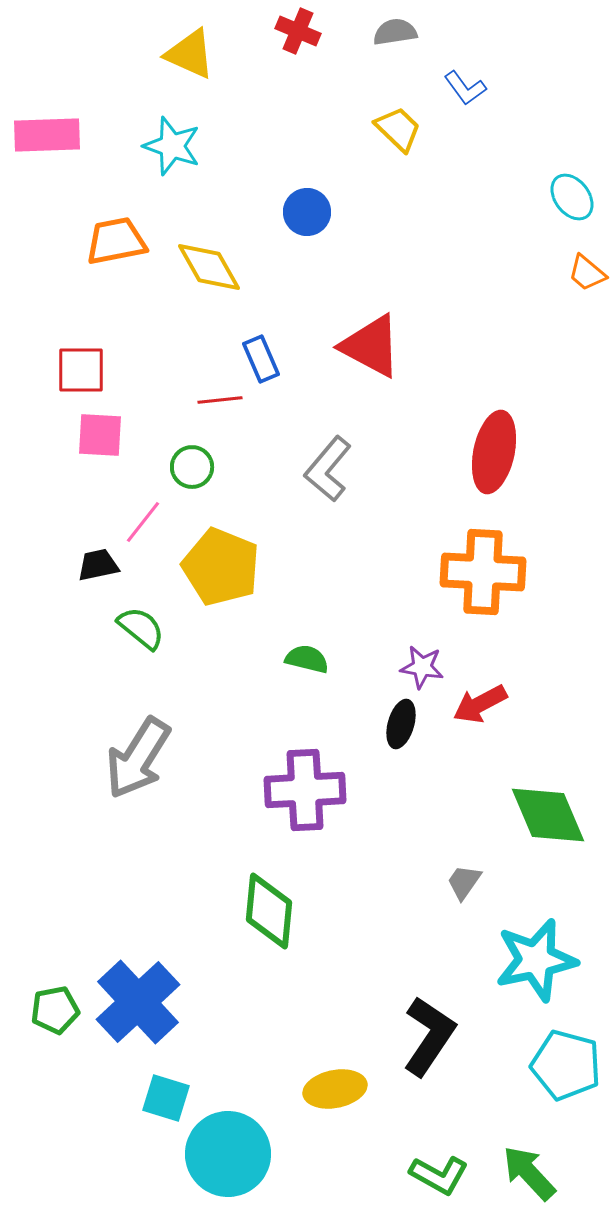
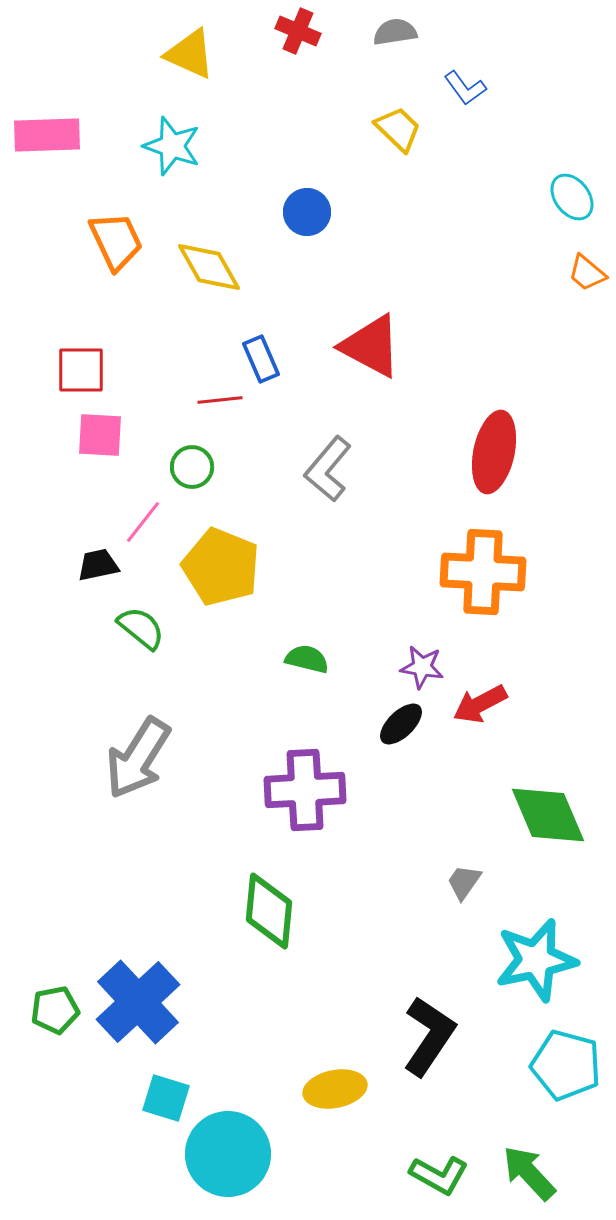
orange trapezoid at (116, 241): rotated 76 degrees clockwise
black ellipse at (401, 724): rotated 30 degrees clockwise
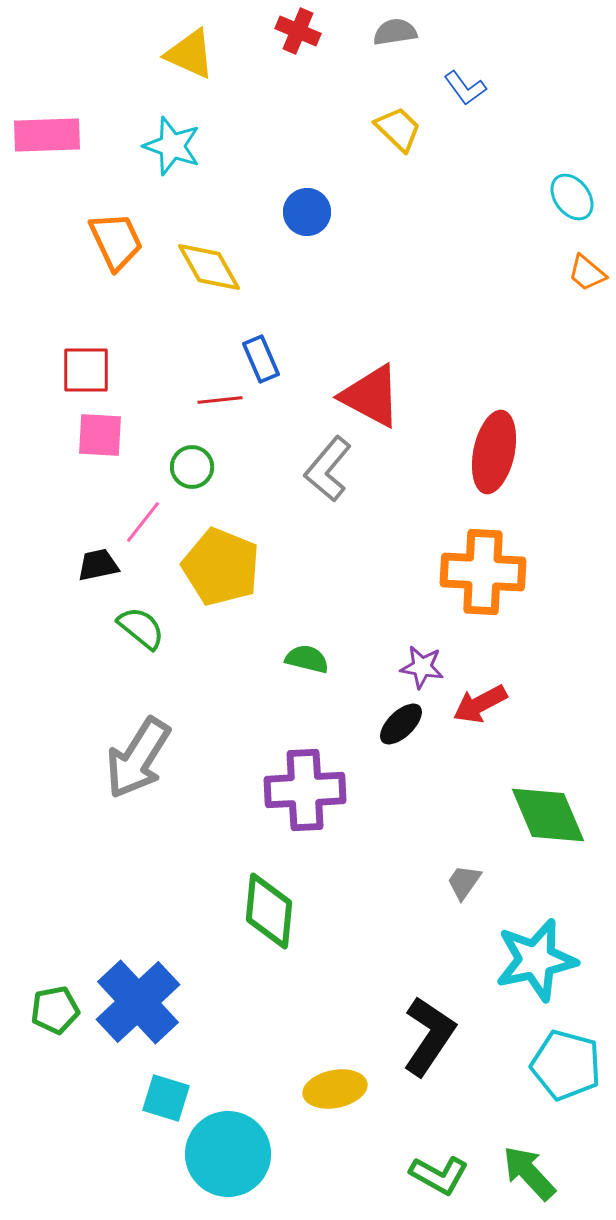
red triangle at (371, 346): moved 50 px down
red square at (81, 370): moved 5 px right
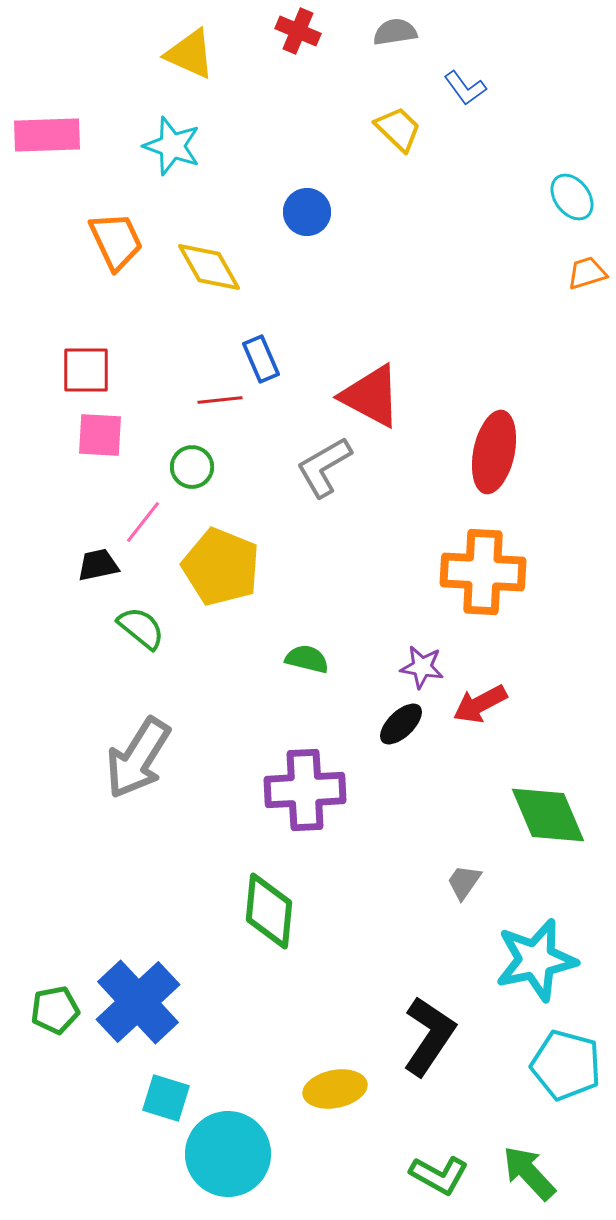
orange trapezoid at (587, 273): rotated 123 degrees clockwise
gray L-shape at (328, 469): moved 4 px left, 2 px up; rotated 20 degrees clockwise
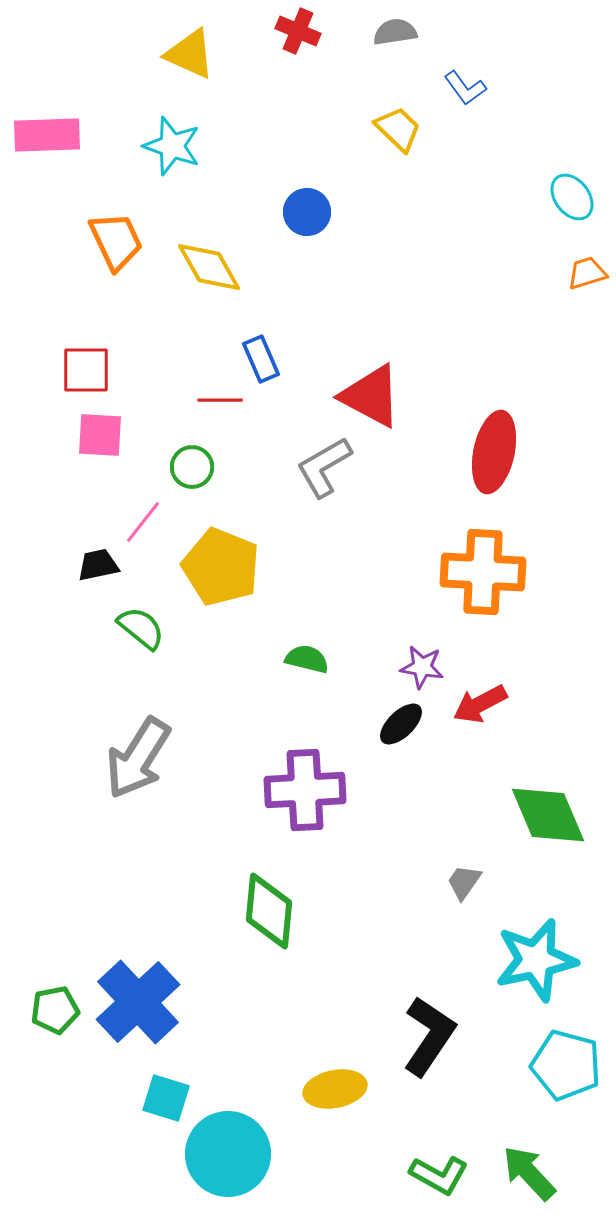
red line at (220, 400): rotated 6 degrees clockwise
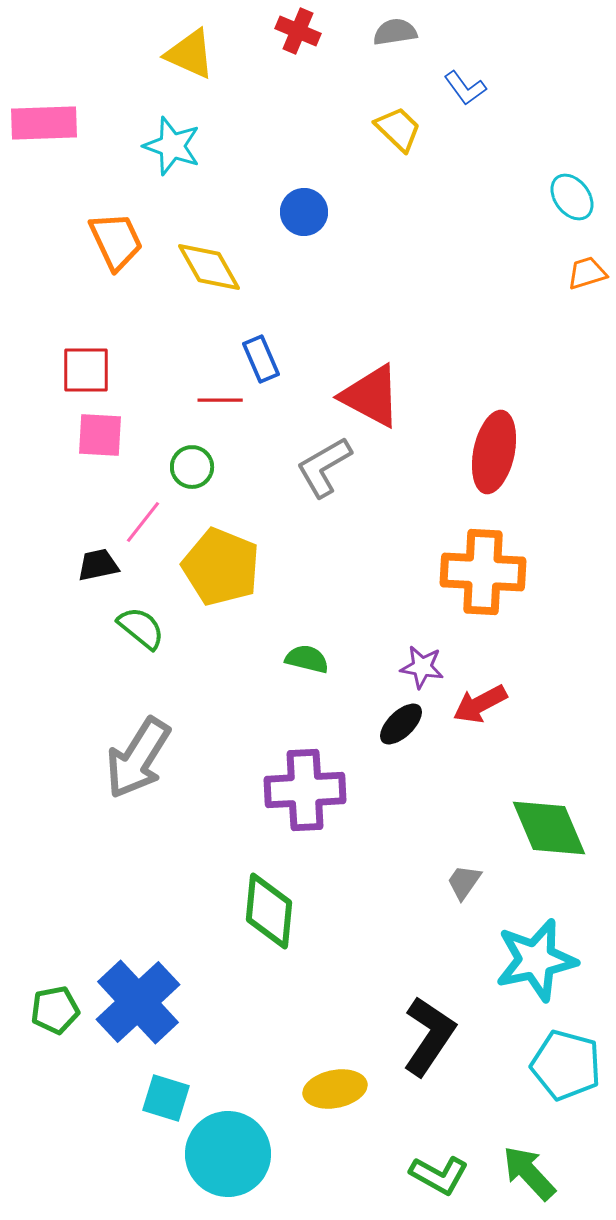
pink rectangle at (47, 135): moved 3 px left, 12 px up
blue circle at (307, 212): moved 3 px left
green diamond at (548, 815): moved 1 px right, 13 px down
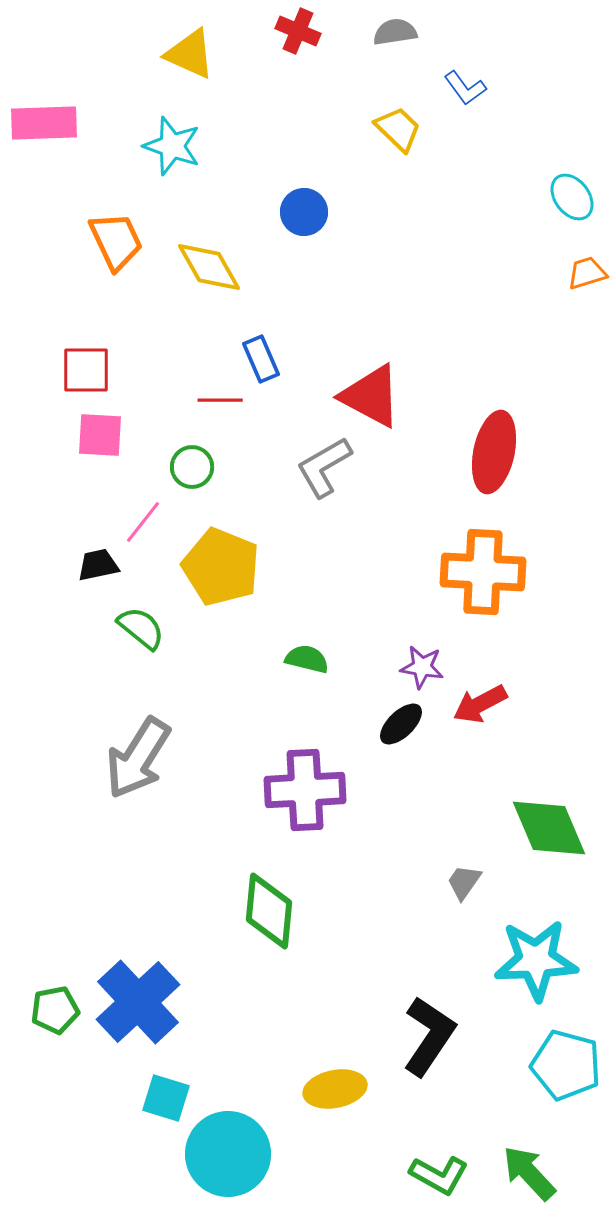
cyan star at (536, 960): rotated 10 degrees clockwise
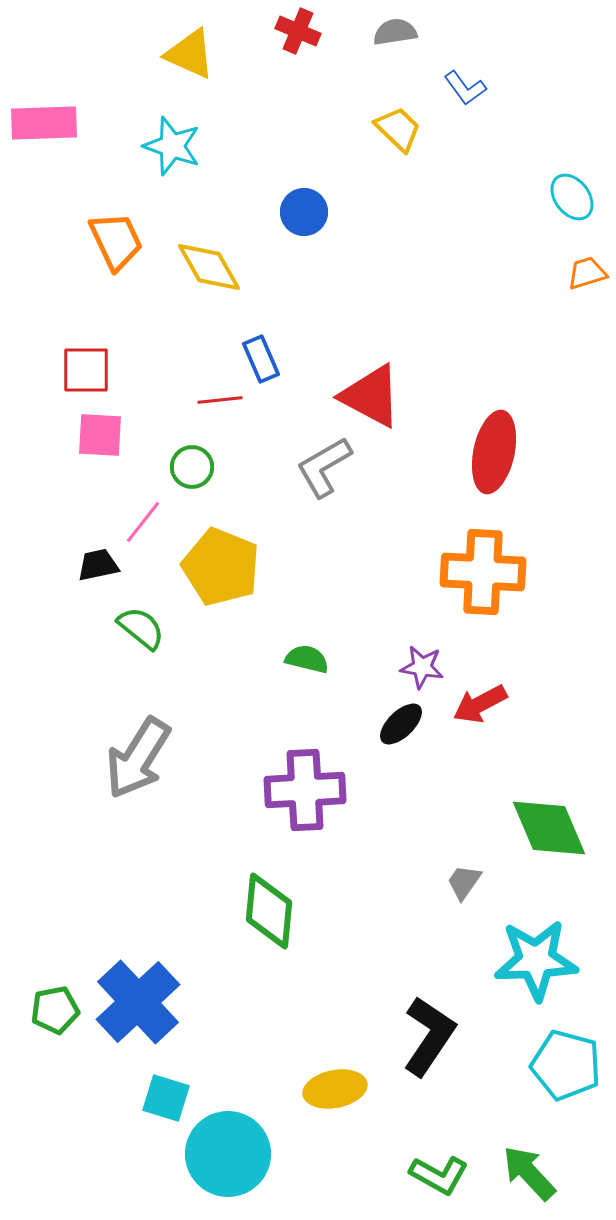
red line at (220, 400): rotated 6 degrees counterclockwise
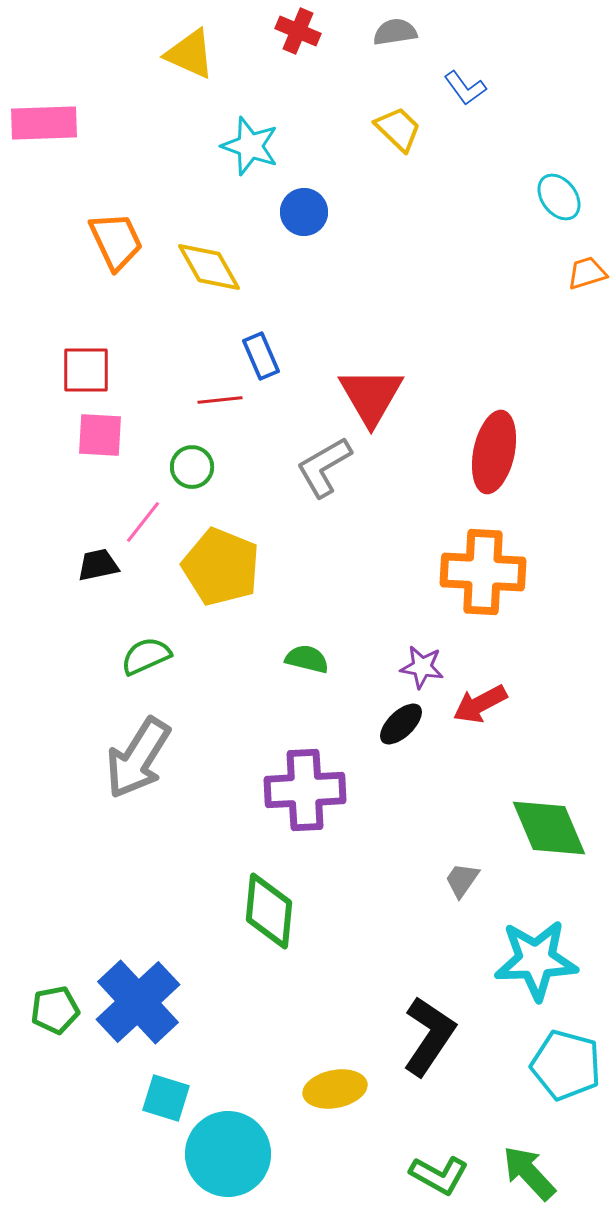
cyan star at (172, 146): moved 78 px right
cyan ellipse at (572, 197): moved 13 px left
blue rectangle at (261, 359): moved 3 px up
red triangle at (371, 396): rotated 32 degrees clockwise
green semicircle at (141, 628): moved 5 px right, 28 px down; rotated 63 degrees counterclockwise
gray trapezoid at (464, 882): moved 2 px left, 2 px up
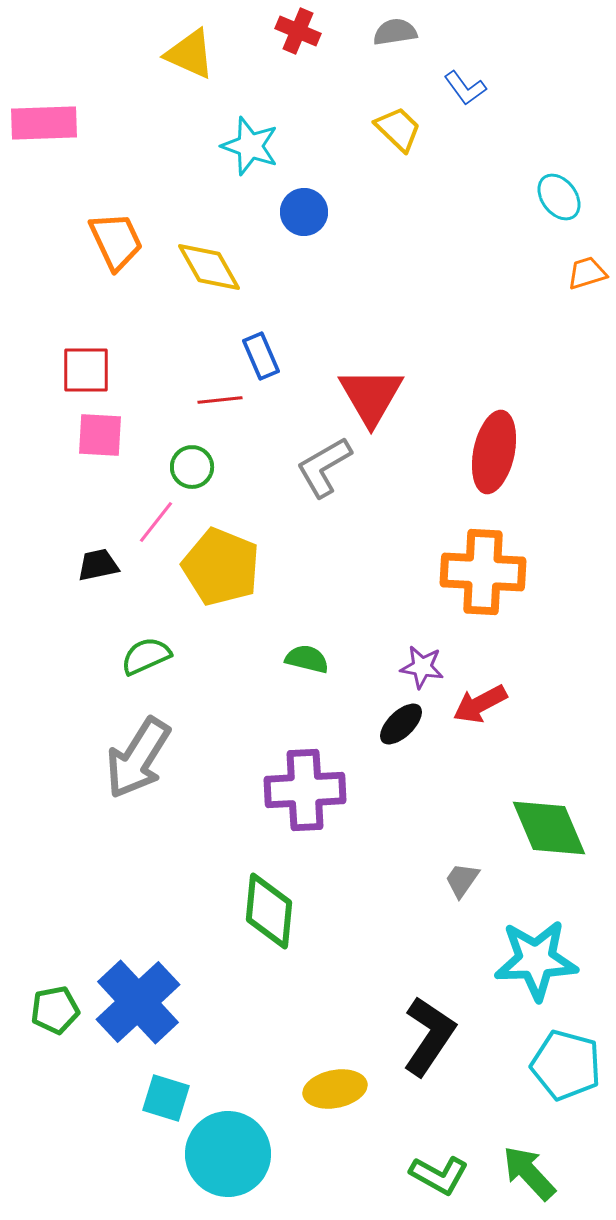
pink line at (143, 522): moved 13 px right
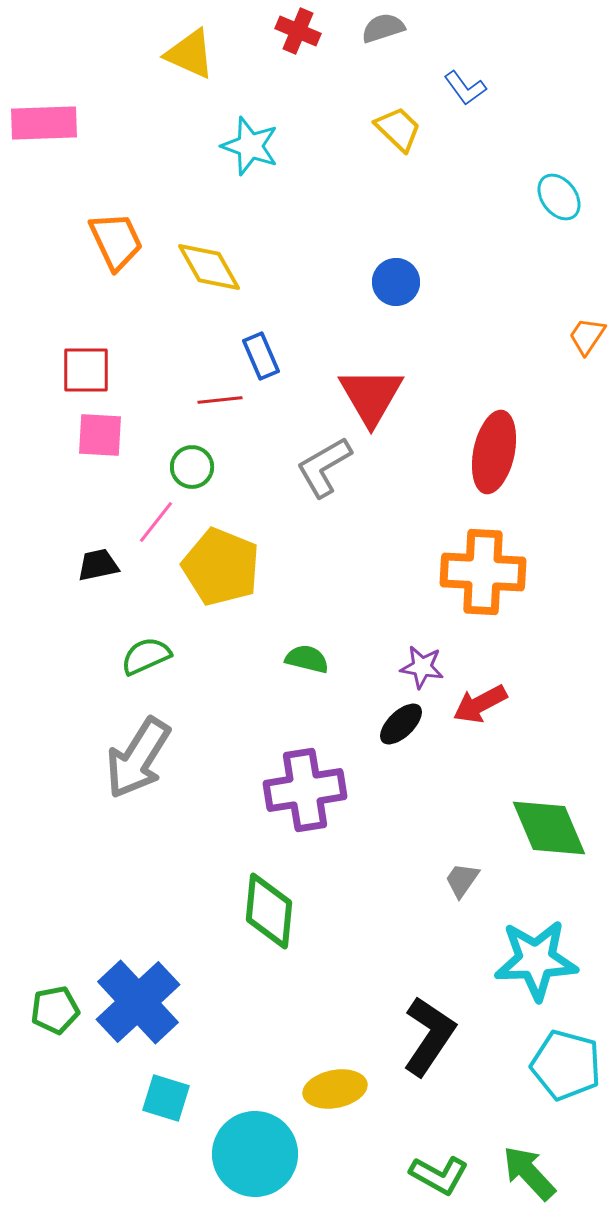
gray semicircle at (395, 32): moved 12 px left, 4 px up; rotated 9 degrees counterclockwise
blue circle at (304, 212): moved 92 px right, 70 px down
orange trapezoid at (587, 273): moved 63 px down; rotated 39 degrees counterclockwise
purple cross at (305, 790): rotated 6 degrees counterclockwise
cyan circle at (228, 1154): moved 27 px right
